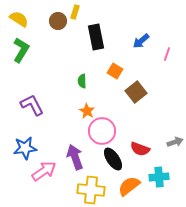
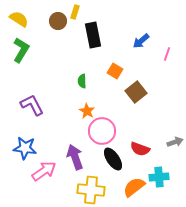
black rectangle: moved 3 px left, 2 px up
blue star: rotated 15 degrees clockwise
orange semicircle: moved 5 px right, 1 px down
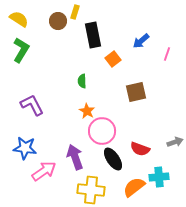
orange square: moved 2 px left, 12 px up; rotated 21 degrees clockwise
brown square: rotated 25 degrees clockwise
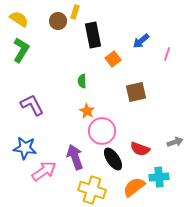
yellow cross: moved 1 px right; rotated 12 degrees clockwise
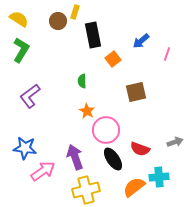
purple L-shape: moved 2 px left, 9 px up; rotated 100 degrees counterclockwise
pink circle: moved 4 px right, 1 px up
pink arrow: moved 1 px left
yellow cross: moved 6 px left; rotated 32 degrees counterclockwise
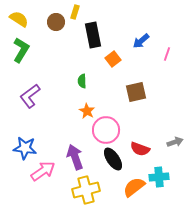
brown circle: moved 2 px left, 1 px down
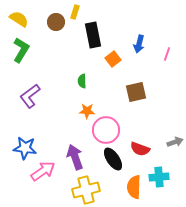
blue arrow: moved 2 px left, 3 px down; rotated 36 degrees counterclockwise
orange star: rotated 28 degrees counterclockwise
orange semicircle: rotated 50 degrees counterclockwise
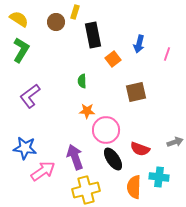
cyan cross: rotated 12 degrees clockwise
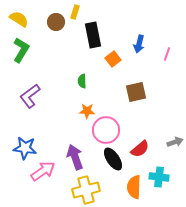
red semicircle: rotated 60 degrees counterclockwise
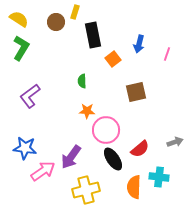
green L-shape: moved 2 px up
purple arrow: moved 4 px left; rotated 125 degrees counterclockwise
